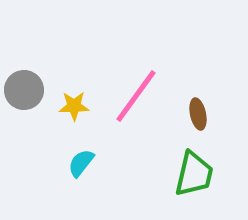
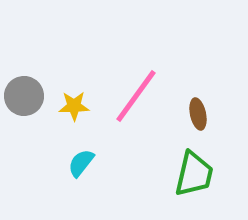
gray circle: moved 6 px down
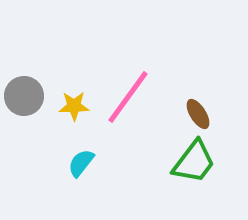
pink line: moved 8 px left, 1 px down
brown ellipse: rotated 20 degrees counterclockwise
green trapezoid: moved 12 px up; rotated 24 degrees clockwise
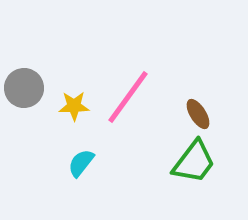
gray circle: moved 8 px up
